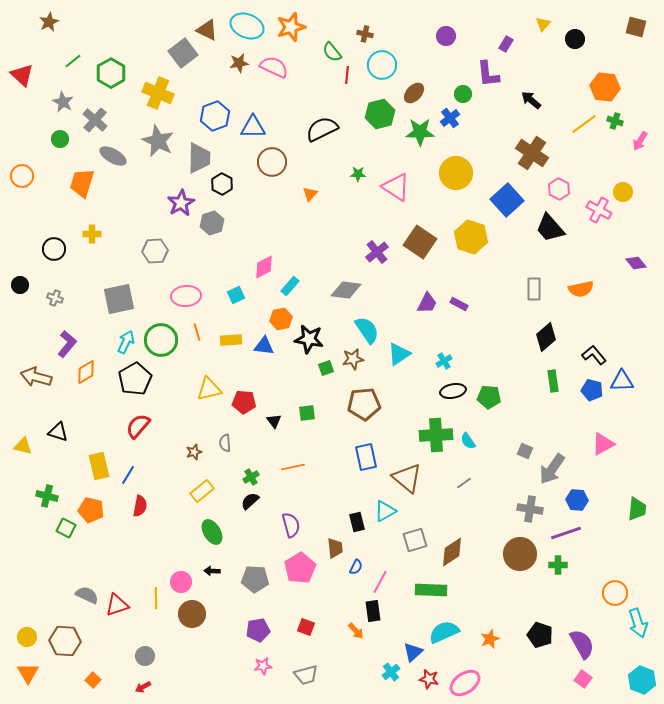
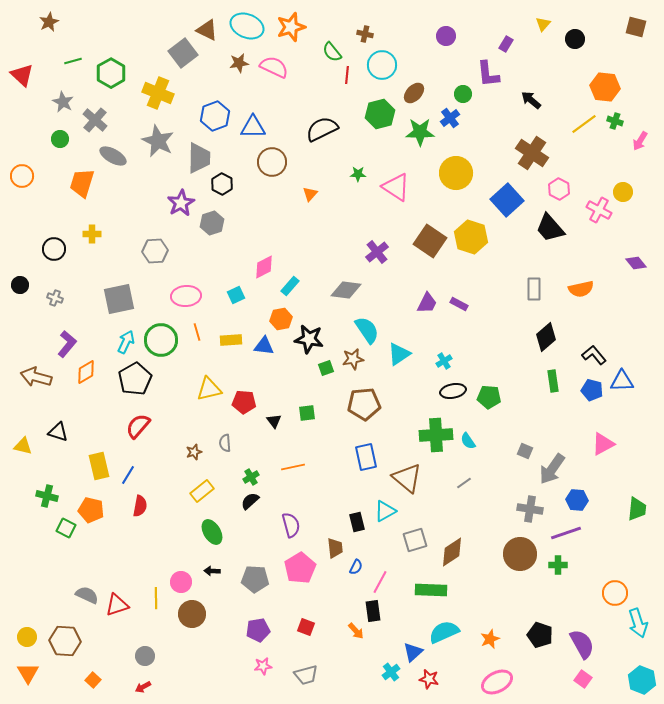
green line at (73, 61): rotated 24 degrees clockwise
brown square at (420, 242): moved 10 px right, 1 px up
pink ellipse at (465, 683): moved 32 px right, 1 px up; rotated 8 degrees clockwise
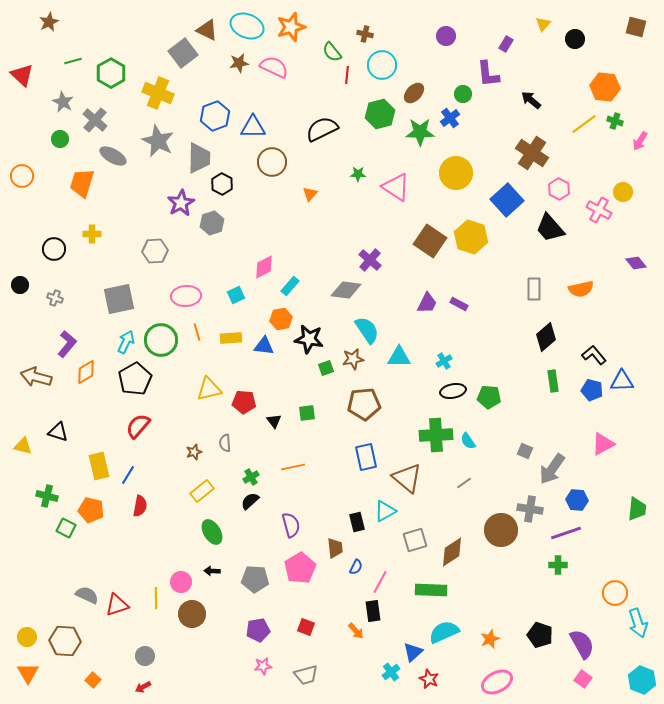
purple cross at (377, 252): moved 7 px left, 8 px down; rotated 10 degrees counterclockwise
yellow rectangle at (231, 340): moved 2 px up
cyan triangle at (399, 354): moved 3 px down; rotated 35 degrees clockwise
brown circle at (520, 554): moved 19 px left, 24 px up
red star at (429, 679): rotated 12 degrees clockwise
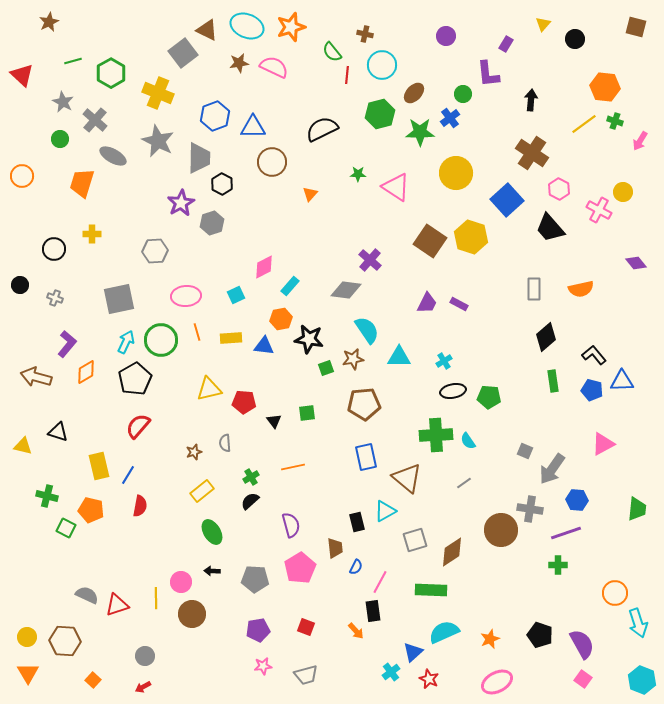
black arrow at (531, 100): rotated 55 degrees clockwise
